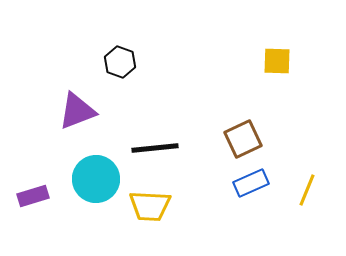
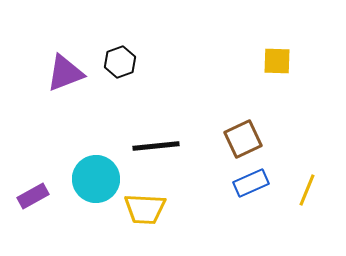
black hexagon: rotated 20 degrees clockwise
purple triangle: moved 12 px left, 38 px up
black line: moved 1 px right, 2 px up
purple rectangle: rotated 12 degrees counterclockwise
yellow trapezoid: moved 5 px left, 3 px down
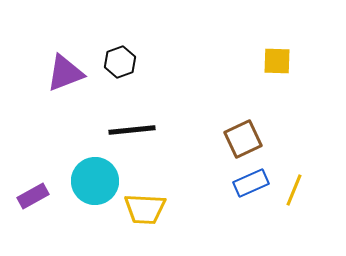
black line: moved 24 px left, 16 px up
cyan circle: moved 1 px left, 2 px down
yellow line: moved 13 px left
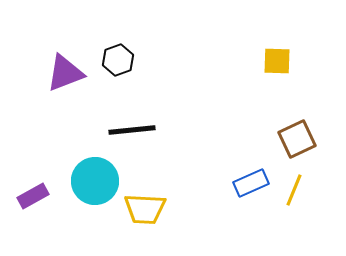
black hexagon: moved 2 px left, 2 px up
brown square: moved 54 px right
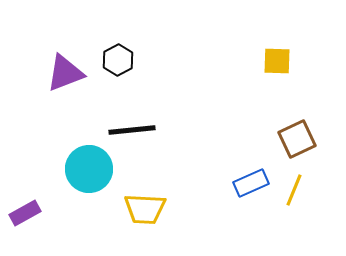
black hexagon: rotated 8 degrees counterclockwise
cyan circle: moved 6 px left, 12 px up
purple rectangle: moved 8 px left, 17 px down
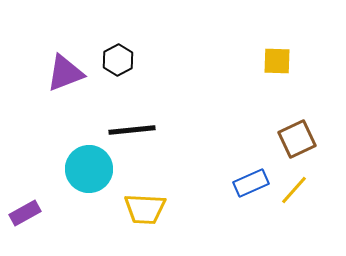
yellow line: rotated 20 degrees clockwise
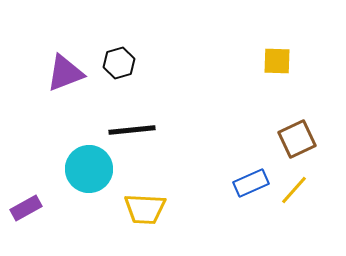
black hexagon: moved 1 px right, 3 px down; rotated 12 degrees clockwise
purple rectangle: moved 1 px right, 5 px up
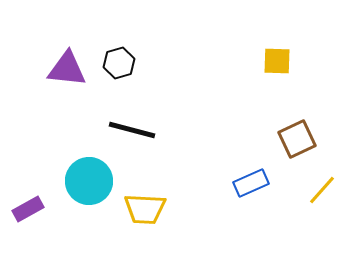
purple triangle: moved 2 px right, 4 px up; rotated 27 degrees clockwise
black line: rotated 21 degrees clockwise
cyan circle: moved 12 px down
yellow line: moved 28 px right
purple rectangle: moved 2 px right, 1 px down
